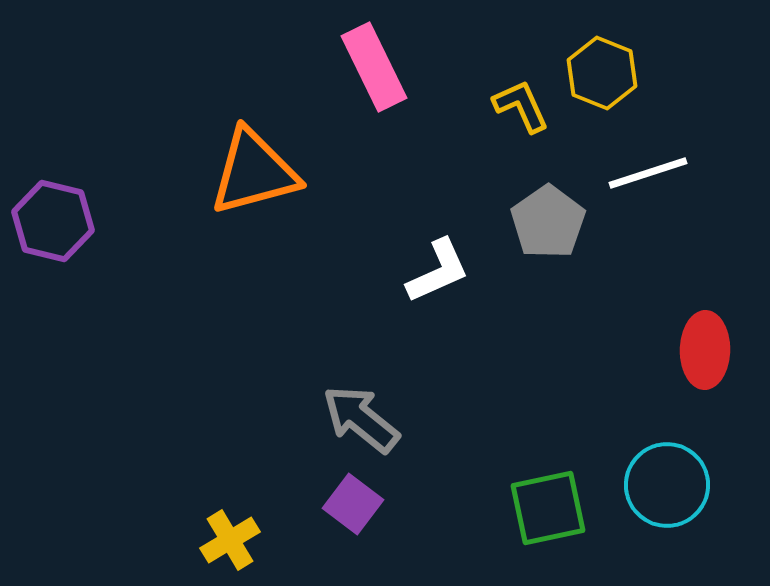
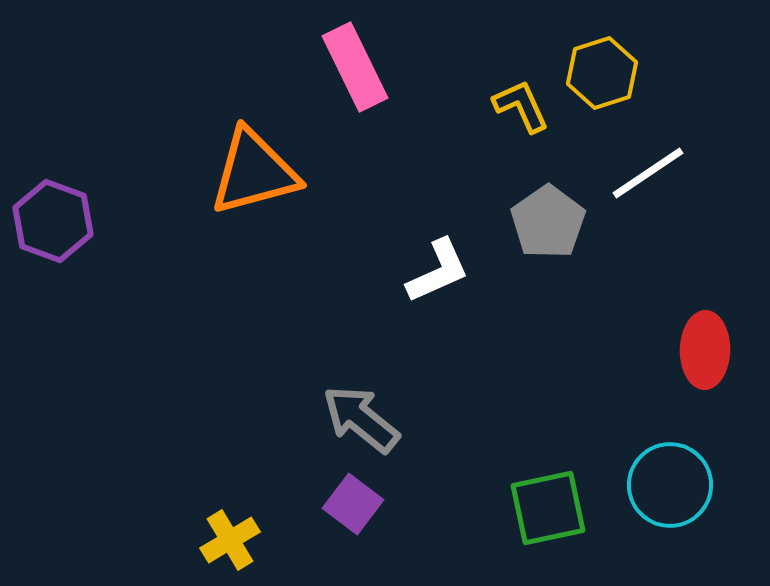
pink rectangle: moved 19 px left
yellow hexagon: rotated 20 degrees clockwise
white line: rotated 16 degrees counterclockwise
purple hexagon: rotated 6 degrees clockwise
cyan circle: moved 3 px right
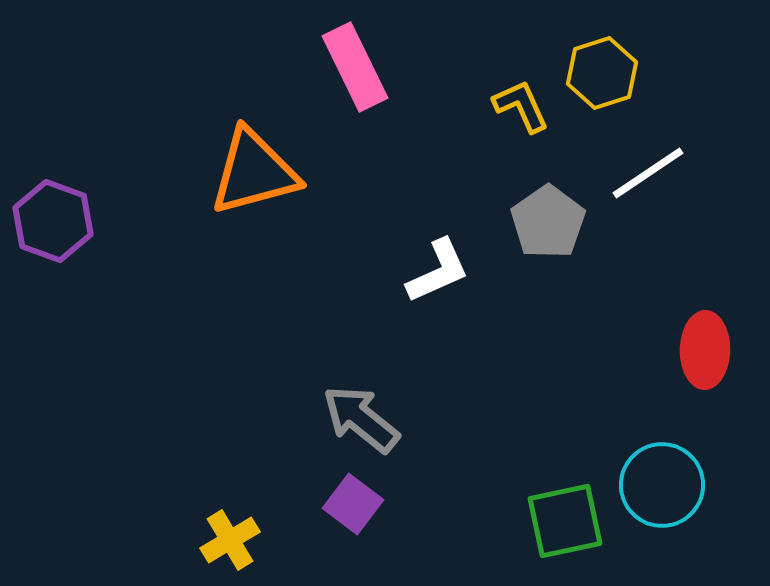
cyan circle: moved 8 px left
green square: moved 17 px right, 13 px down
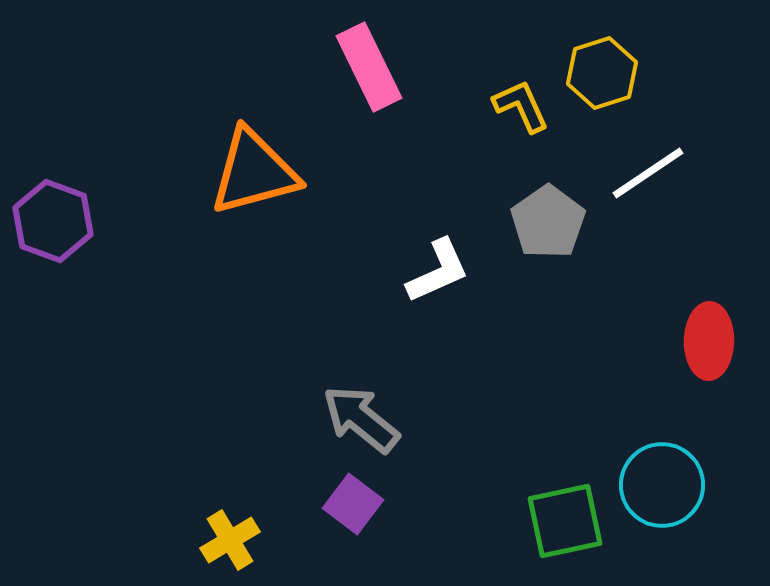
pink rectangle: moved 14 px right
red ellipse: moved 4 px right, 9 px up
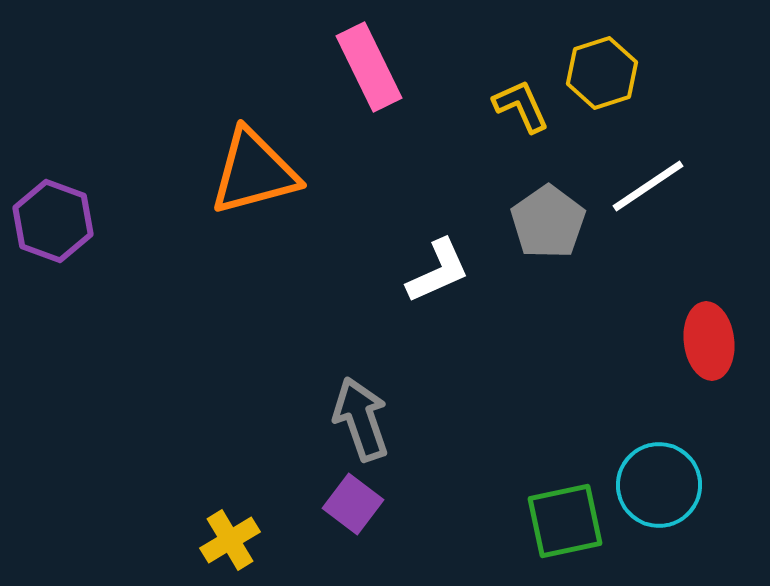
white line: moved 13 px down
red ellipse: rotated 8 degrees counterclockwise
gray arrow: rotated 32 degrees clockwise
cyan circle: moved 3 px left
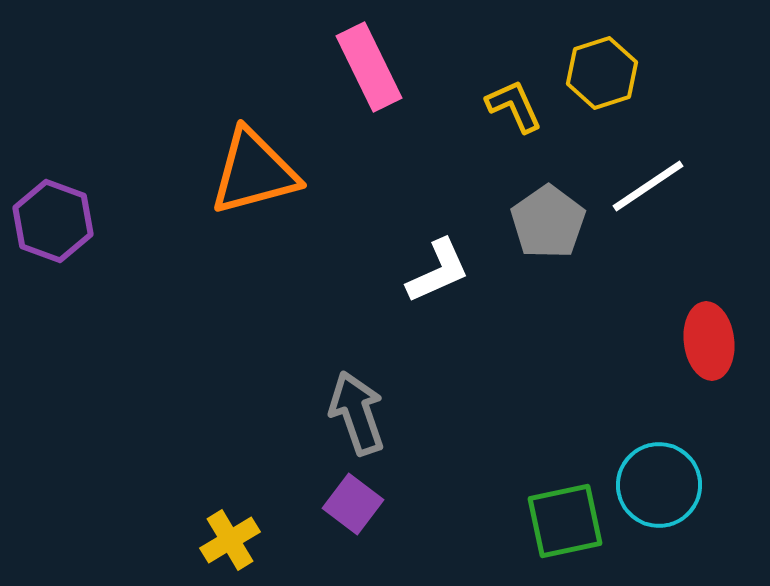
yellow L-shape: moved 7 px left
gray arrow: moved 4 px left, 6 px up
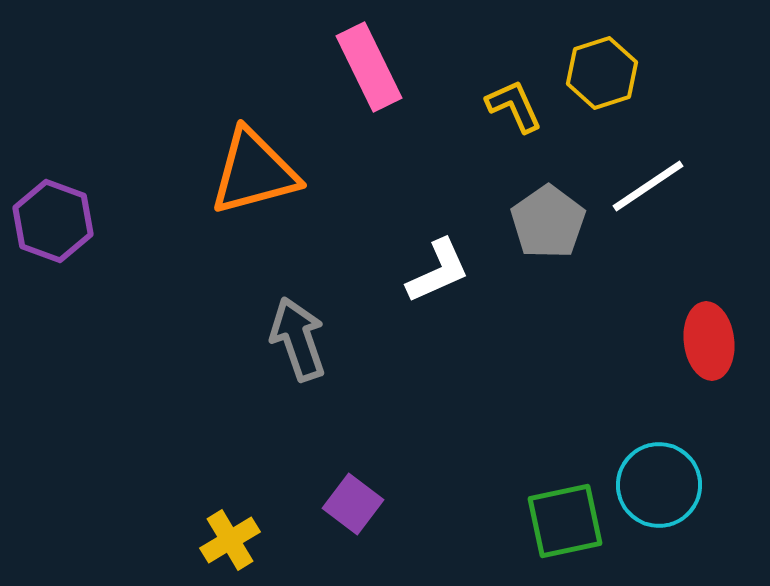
gray arrow: moved 59 px left, 74 px up
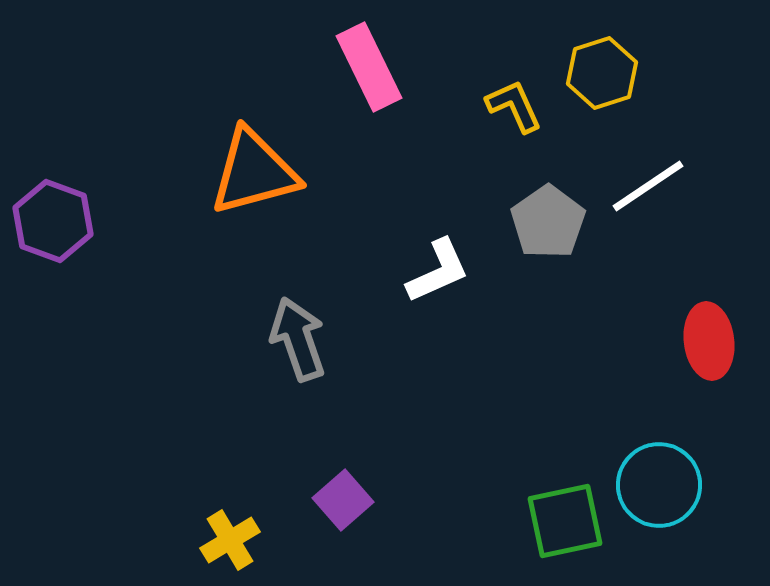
purple square: moved 10 px left, 4 px up; rotated 12 degrees clockwise
